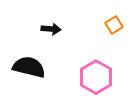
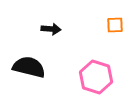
orange square: moved 1 px right; rotated 30 degrees clockwise
pink hexagon: rotated 12 degrees counterclockwise
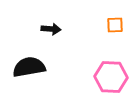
black semicircle: rotated 24 degrees counterclockwise
pink hexagon: moved 15 px right; rotated 16 degrees counterclockwise
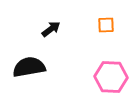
orange square: moved 9 px left
black arrow: rotated 42 degrees counterclockwise
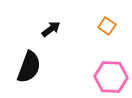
orange square: moved 1 px right, 1 px down; rotated 36 degrees clockwise
black semicircle: rotated 120 degrees clockwise
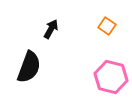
black arrow: rotated 24 degrees counterclockwise
pink hexagon: rotated 12 degrees clockwise
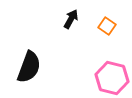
black arrow: moved 20 px right, 10 px up
pink hexagon: moved 1 px right, 1 px down
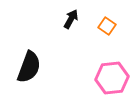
pink hexagon: rotated 20 degrees counterclockwise
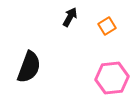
black arrow: moved 1 px left, 2 px up
orange square: rotated 24 degrees clockwise
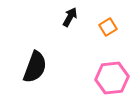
orange square: moved 1 px right, 1 px down
black semicircle: moved 6 px right
